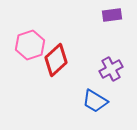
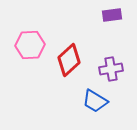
pink hexagon: rotated 16 degrees clockwise
red diamond: moved 13 px right
purple cross: rotated 20 degrees clockwise
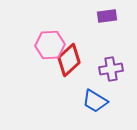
purple rectangle: moved 5 px left, 1 px down
pink hexagon: moved 20 px right
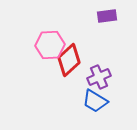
purple cross: moved 12 px left, 8 px down; rotated 15 degrees counterclockwise
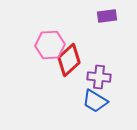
purple cross: rotated 30 degrees clockwise
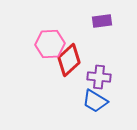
purple rectangle: moved 5 px left, 5 px down
pink hexagon: moved 1 px up
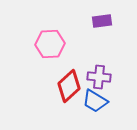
red diamond: moved 26 px down
